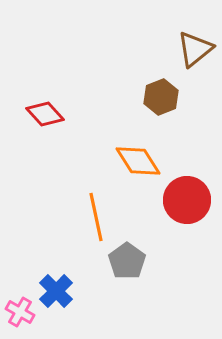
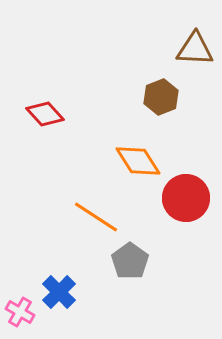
brown triangle: rotated 42 degrees clockwise
red circle: moved 1 px left, 2 px up
orange line: rotated 45 degrees counterclockwise
gray pentagon: moved 3 px right
blue cross: moved 3 px right, 1 px down
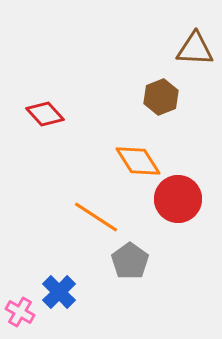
red circle: moved 8 px left, 1 px down
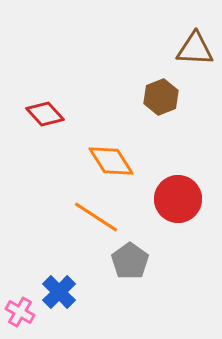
orange diamond: moved 27 px left
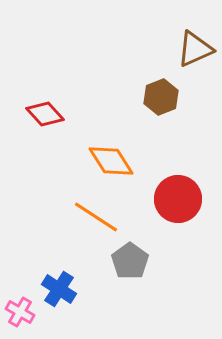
brown triangle: rotated 27 degrees counterclockwise
blue cross: moved 3 px up; rotated 12 degrees counterclockwise
